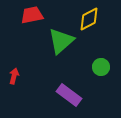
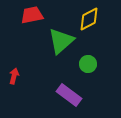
green circle: moved 13 px left, 3 px up
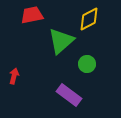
green circle: moved 1 px left
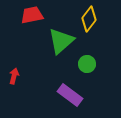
yellow diamond: rotated 25 degrees counterclockwise
purple rectangle: moved 1 px right
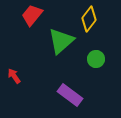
red trapezoid: rotated 40 degrees counterclockwise
green circle: moved 9 px right, 5 px up
red arrow: rotated 49 degrees counterclockwise
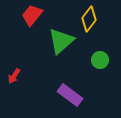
green circle: moved 4 px right, 1 px down
red arrow: rotated 112 degrees counterclockwise
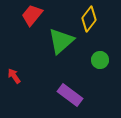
red arrow: rotated 112 degrees clockwise
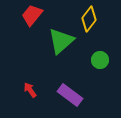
red arrow: moved 16 px right, 14 px down
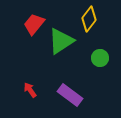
red trapezoid: moved 2 px right, 9 px down
green triangle: rotated 8 degrees clockwise
green circle: moved 2 px up
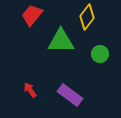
yellow diamond: moved 2 px left, 2 px up
red trapezoid: moved 2 px left, 9 px up
green triangle: rotated 32 degrees clockwise
green circle: moved 4 px up
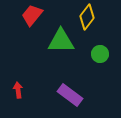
red arrow: moved 12 px left; rotated 28 degrees clockwise
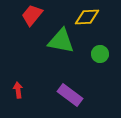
yellow diamond: rotated 50 degrees clockwise
green triangle: rotated 12 degrees clockwise
